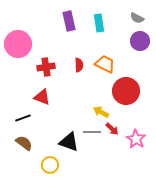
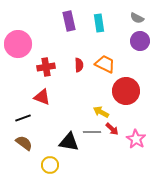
black triangle: rotated 10 degrees counterclockwise
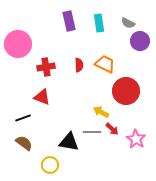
gray semicircle: moved 9 px left, 5 px down
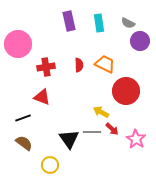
black triangle: moved 3 px up; rotated 45 degrees clockwise
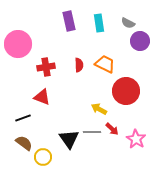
yellow arrow: moved 2 px left, 3 px up
yellow circle: moved 7 px left, 8 px up
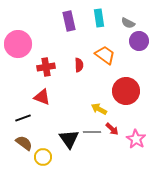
cyan rectangle: moved 5 px up
purple circle: moved 1 px left
orange trapezoid: moved 9 px up; rotated 10 degrees clockwise
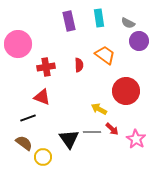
black line: moved 5 px right
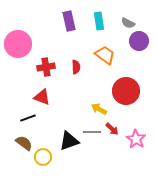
cyan rectangle: moved 3 px down
red semicircle: moved 3 px left, 2 px down
black triangle: moved 2 px down; rotated 45 degrees clockwise
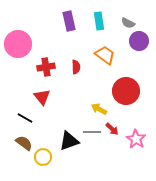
red triangle: rotated 30 degrees clockwise
black line: moved 3 px left; rotated 49 degrees clockwise
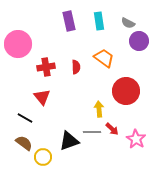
orange trapezoid: moved 1 px left, 3 px down
yellow arrow: rotated 56 degrees clockwise
